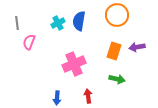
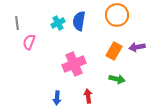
orange rectangle: rotated 12 degrees clockwise
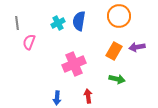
orange circle: moved 2 px right, 1 px down
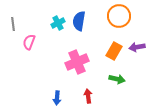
gray line: moved 4 px left, 1 px down
pink cross: moved 3 px right, 2 px up
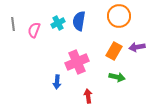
pink semicircle: moved 5 px right, 12 px up
green arrow: moved 2 px up
blue arrow: moved 16 px up
